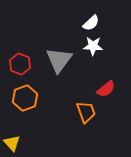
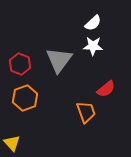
white semicircle: moved 2 px right
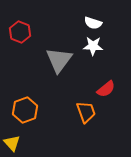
white semicircle: rotated 60 degrees clockwise
red hexagon: moved 32 px up
orange hexagon: moved 12 px down
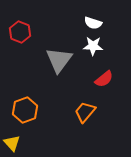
red semicircle: moved 2 px left, 10 px up
orange trapezoid: moved 1 px left; rotated 120 degrees counterclockwise
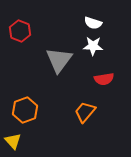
red hexagon: moved 1 px up
red semicircle: rotated 30 degrees clockwise
yellow triangle: moved 1 px right, 2 px up
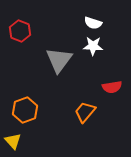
red semicircle: moved 8 px right, 8 px down
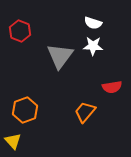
gray triangle: moved 1 px right, 4 px up
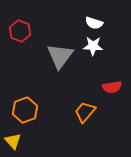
white semicircle: moved 1 px right
